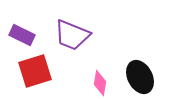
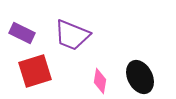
purple rectangle: moved 2 px up
pink diamond: moved 2 px up
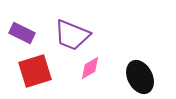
pink diamond: moved 10 px left, 13 px up; rotated 50 degrees clockwise
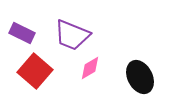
red square: rotated 32 degrees counterclockwise
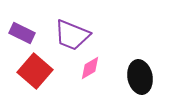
black ellipse: rotated 16 degrees clockwise
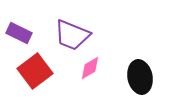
purple rectangle: moved 3 px left
red square: rotated 12 degrees clockwise
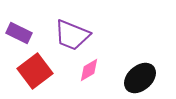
pink diamond: moved 1 px left, 2 px down
black ellipse: moved 1 px down; rotated 60 degrees clockwise
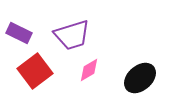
purple trapezoid: rotated 39 degrees counterclockwise
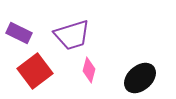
pink diamond: rotated 45 degrees counterclockwise
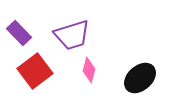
purple rectangle: rotated 20 degrees clockwise
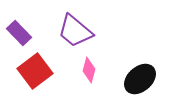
purple trapezoid: moved 3 px right, 4 px up; rotated 57 degrees clockwise
black ellipse: moved 1 px down
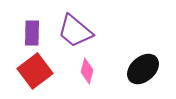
purple rectangle: moved 13 px right; rotated 45 degrees clockwise
pink diamond: moved 2 px left, 1 px down
black ellipse: moved 3 px right, 10 px up
